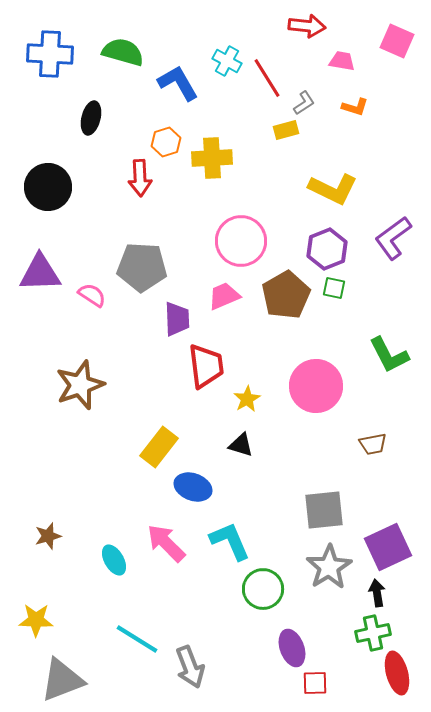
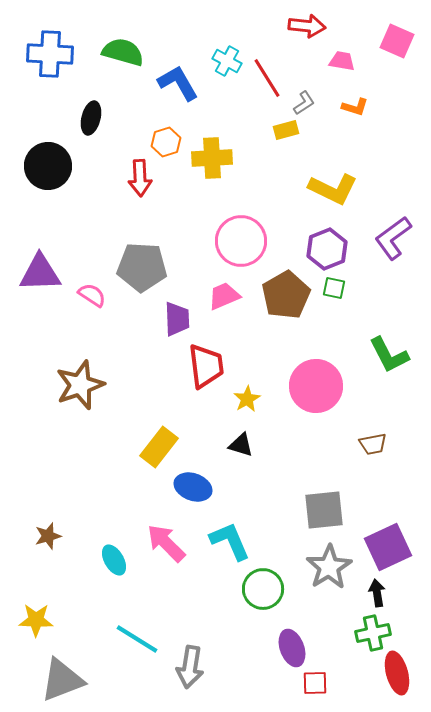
black circle at (48, 187): moved 21 px up
gray arrow at (190, 667): rotated 30 degrees clockwise
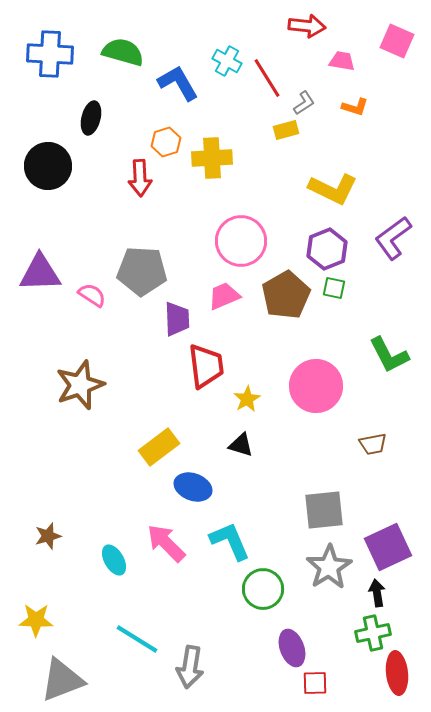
gray pentagon at (142, 267): moved 4 px down
yellow rectangle at (159, 447): rotated 15 degrees clockwise
red ellipse at (397, 673): rotated 9 degrees clockwise
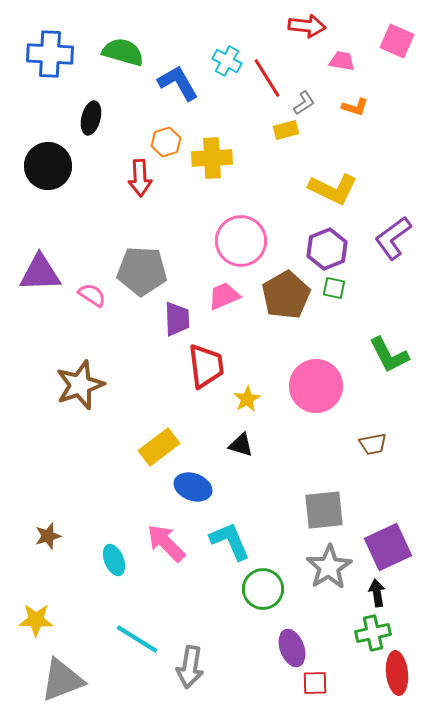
cyan ellipse at (114, 560): rotated 8 degrees clockwise
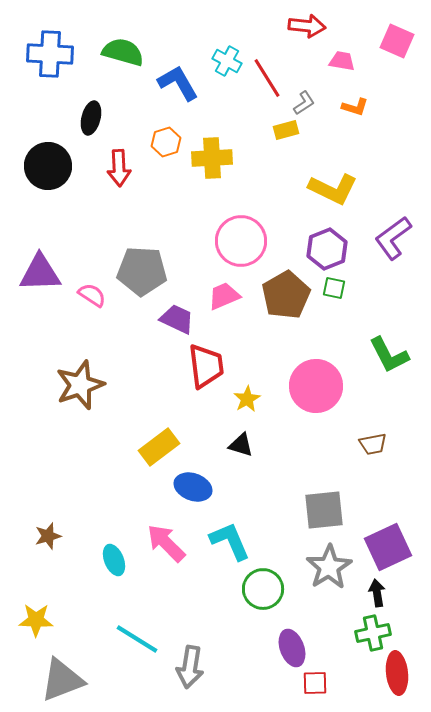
red arrow at (140, 178): moved 21 px left, 10 px up
purple trapezoid at (177, 319): rotated 63 degrees counterclockwise
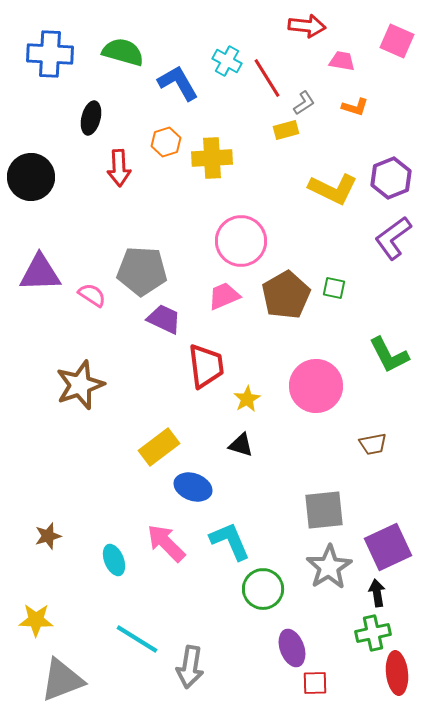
black circle at (48, 166): moved 17 px left, 11 px down
purple hexagon at (327, 249): moved 64 px right, 71 px up
purple trapezoid at (177, 319): moved 13 px left
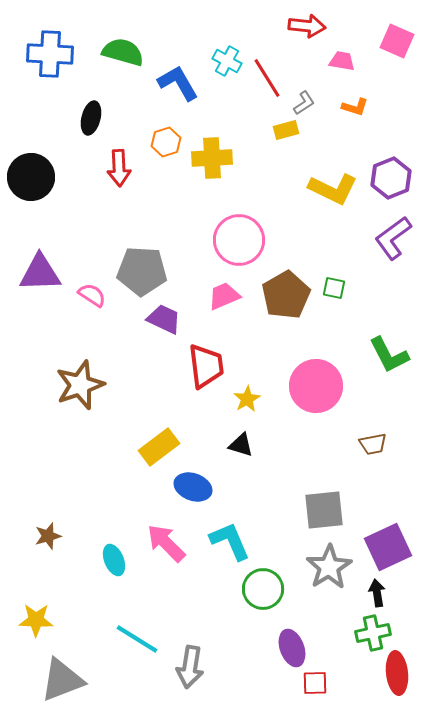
pink circle at (241, 241): moved 2 px left, 1 px up
